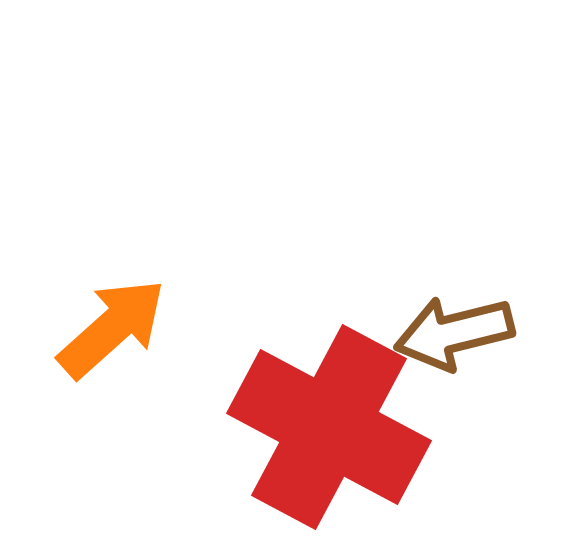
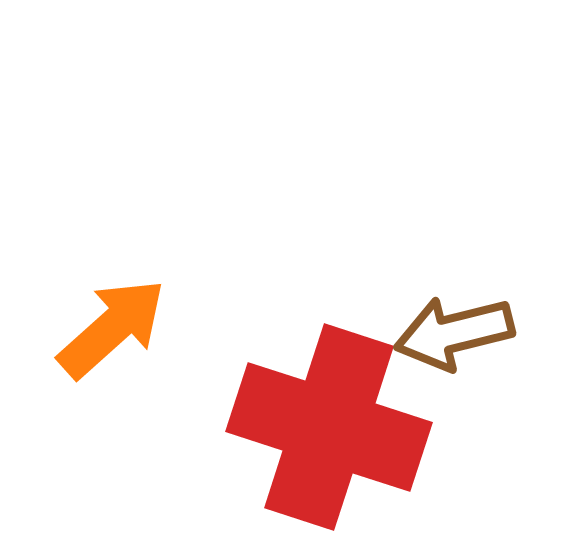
red cross: rotated 10 degrees counterclockwise
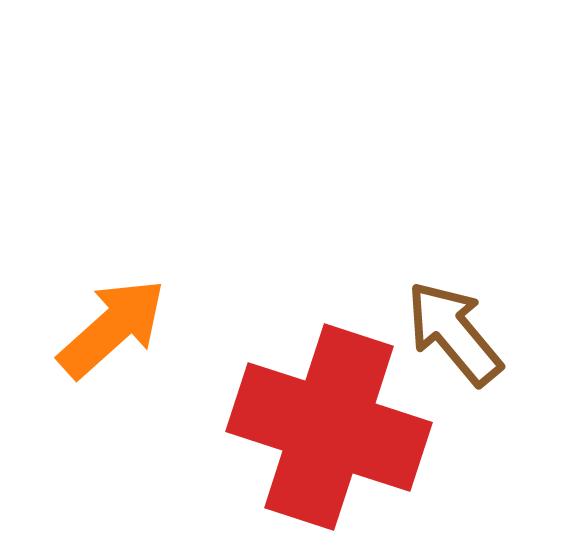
brown arrow: rotated 64 degrees clockwise
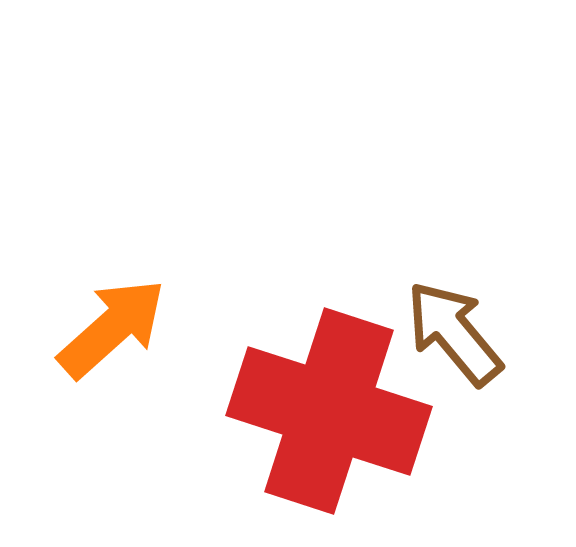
red cross: moved 16 px up
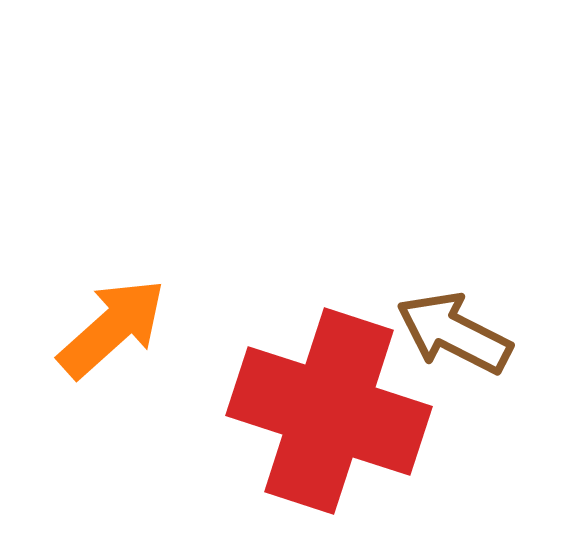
brown arrow: rotated 23 degrees counterclockwise
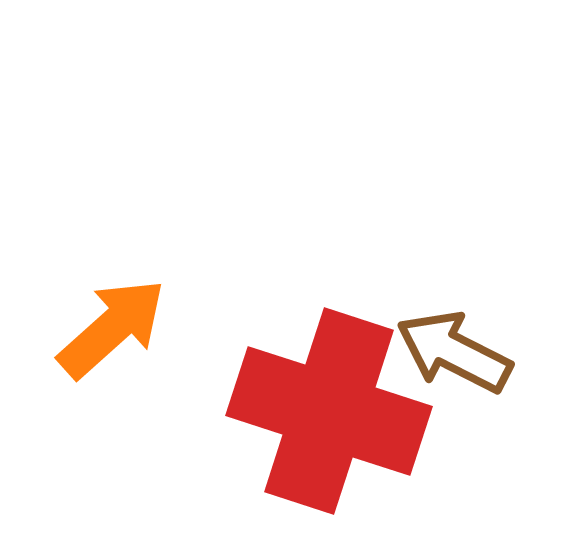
brown arrow: moved 19 px down
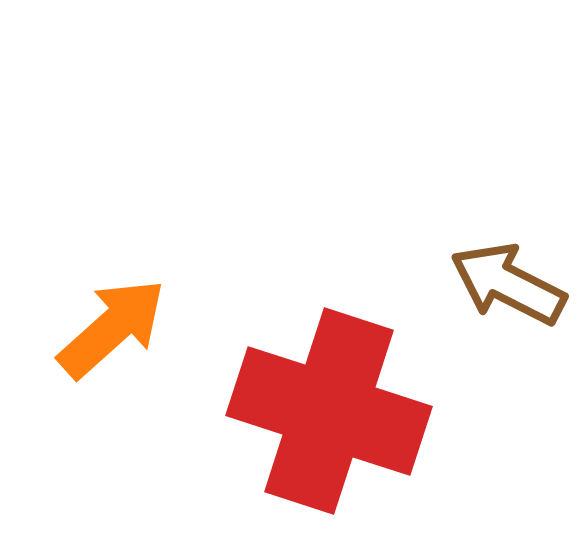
brown arrow: moved 54 px right, 68 px up
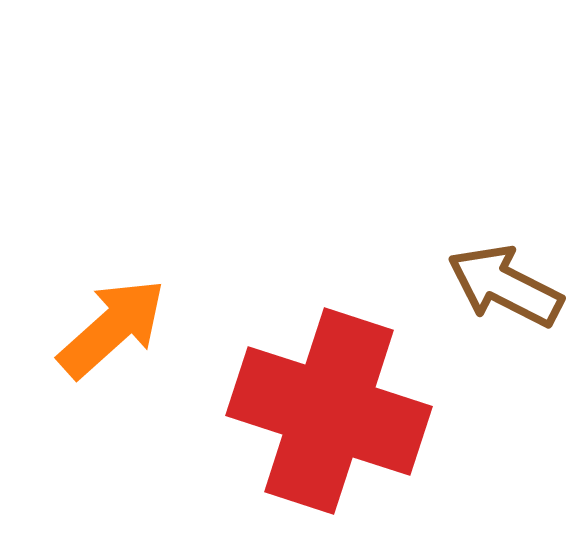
brown arrow: moved 3 px left, 2 px down
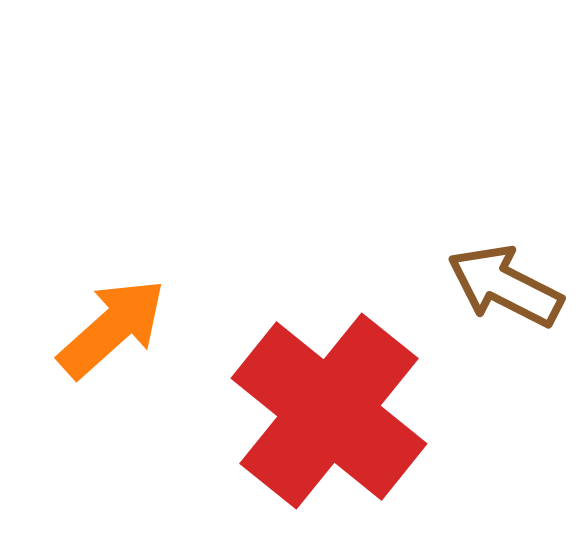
red cross: rotated 21 degrees clockwise
